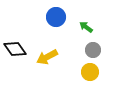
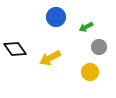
green arrow: rotated 64 degrees counterclockwise
gray circle: moved 6 px right, 3 px up
yellow arrow: moved 3 px right, 1 px down
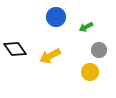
gray circle: moved 3 px down
yellow arrow: moved 2 px up
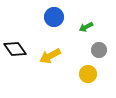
blue circle: moved 2 px left
yellow circle: moved 2 px left, 2 px down
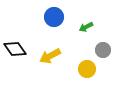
gray circle: moved 4 px right
yellow circle: moved 1 px left, 5 px up
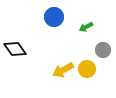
yellow arrow: moved 13 px right, 14 px down
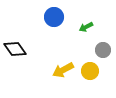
yellow circle: moved 3 px right, 2 px down
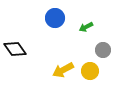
blue circle: moved 1 px right, 1 px down
